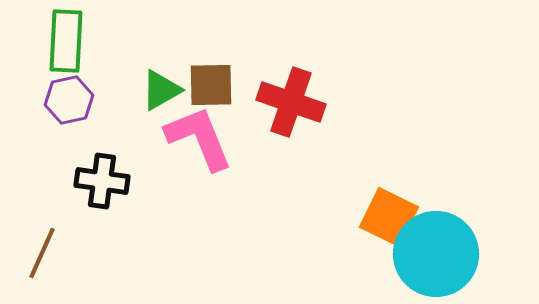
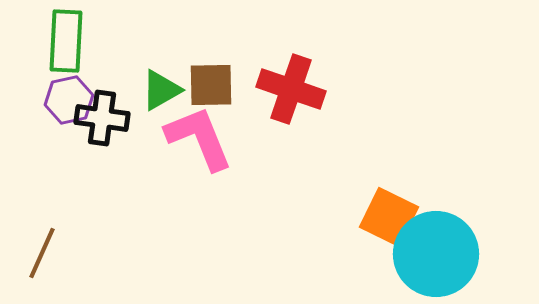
red cross: moved 13 px up
black cross: moved 63 px up
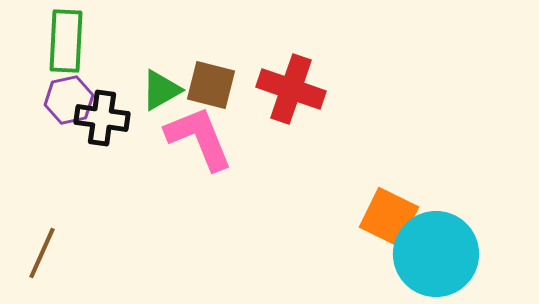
brown square: rotated 15 degrees clockwise
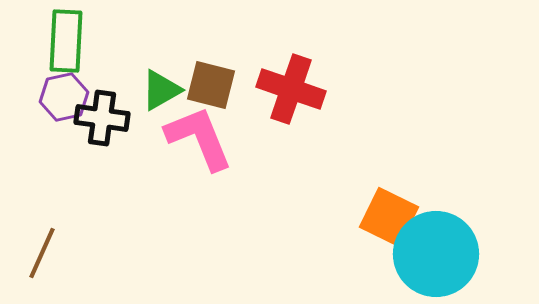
purple hexagon: moved 5 px left, 3 px up
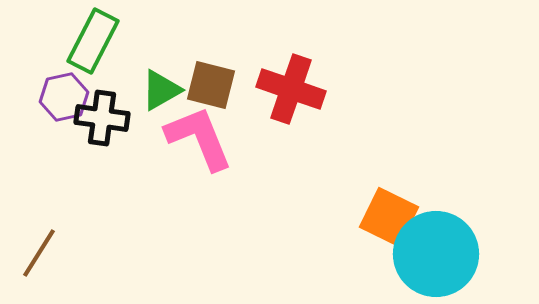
green rectangle: moved 27 px right; rotated 24 degrees clockwise
brown line: moved 3 px left; rotated 8 degrees clockwise
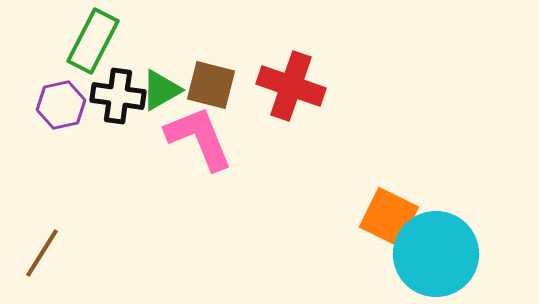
red cross: moved 3 px up
purple hexagon: moved 3 px left, 8 px down
black cross: moved 16 px right, 22 px up
brown line: moved 3 px right
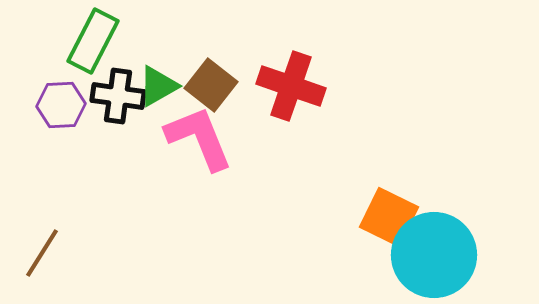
brown square: rotated 24 degrees clockwise
green triangle: moved 3 px left, 4 px up
purple hexagon: rotated 9 degrees clockwise
cyan circle: moved 2 px left, 1 px down
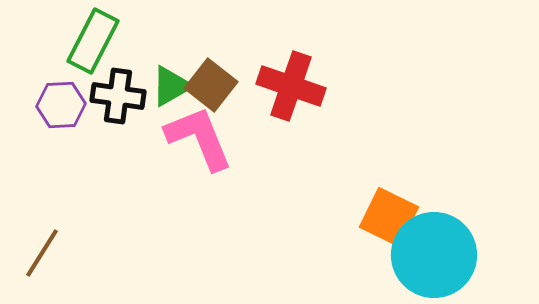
green triangle: moved 13 px right
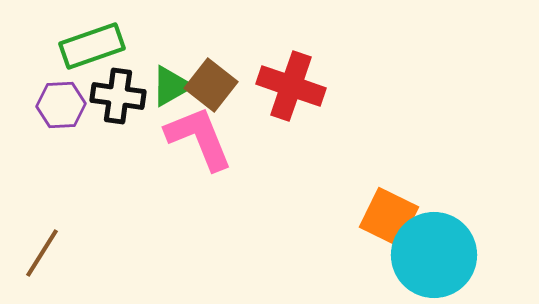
green rectangle: moved 1 px left, 5 px down; rotated 44 degrees clockwise
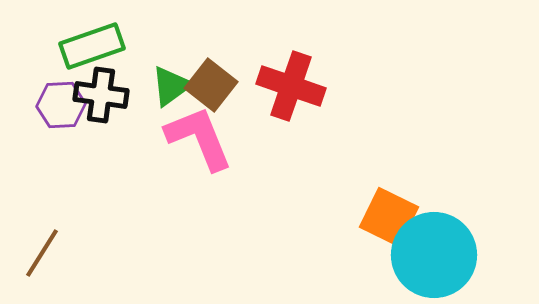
green triangle: rotated 6 degrees counterclockwise
black cross: moved 17 px left, 1 px up
